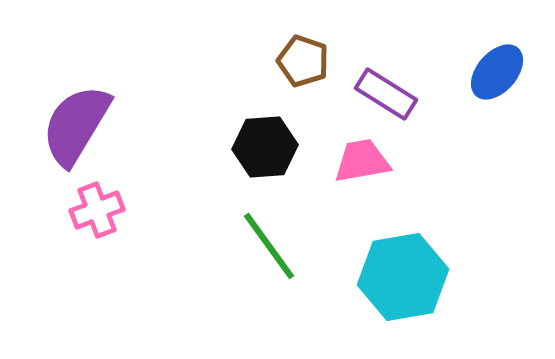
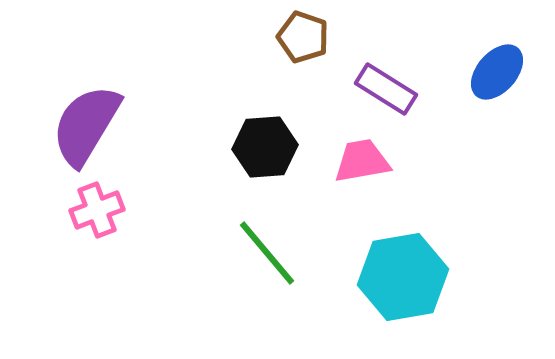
brown pentagon: moved 24 px up
purple rectangle: moved 5 px up
purple semicircle: moved 10 px right
green line: moved 2 px left, 7 px down; rotated 4 degrees counterclockwise
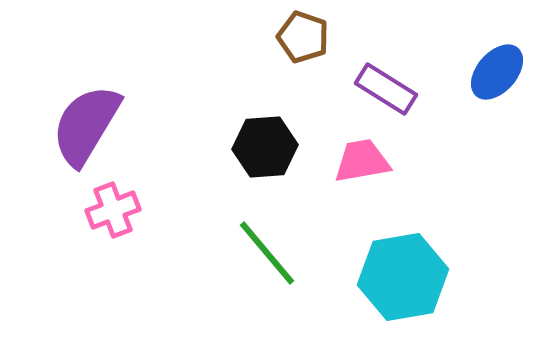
pink cross: moved 16 px right
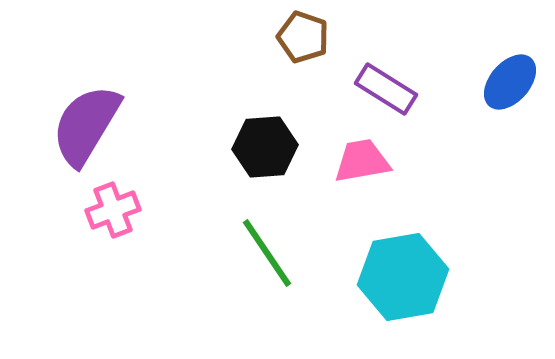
blue ellipse: moved 13 px right, 10 px down
green line: rotated 6 degrees clockwise
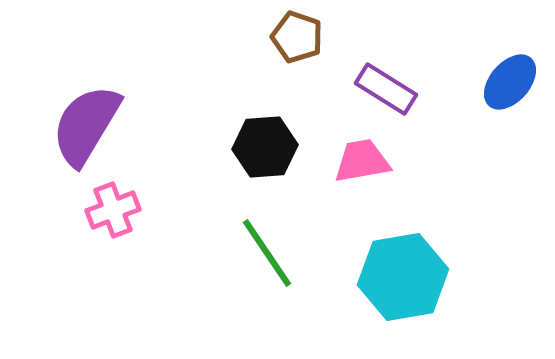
brown pentagon: moved 6 px left
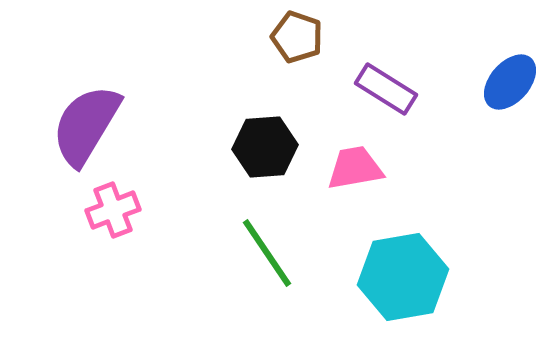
pink trapezoid: moved 7 px left, 7 px down
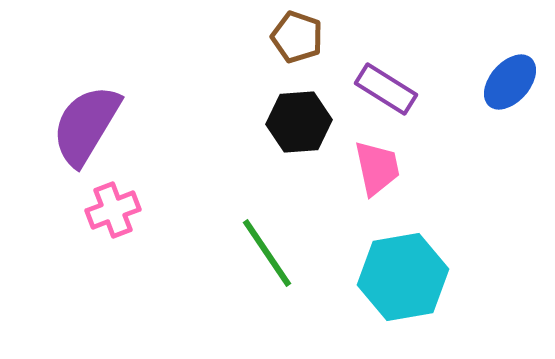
black hexagon: moved 34 px right, 25 px up
pink trapezoid: moved 22 px right; rotated 88 degrees clockwise
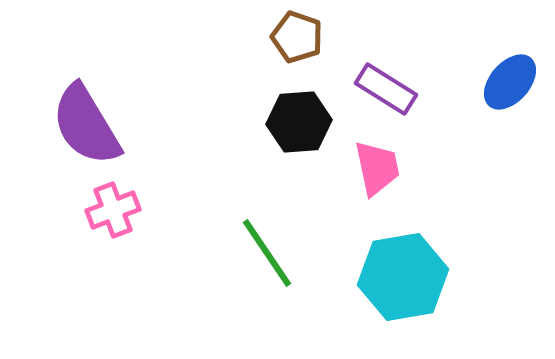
purple semicircle: rotated 62 degrees counterclockwise
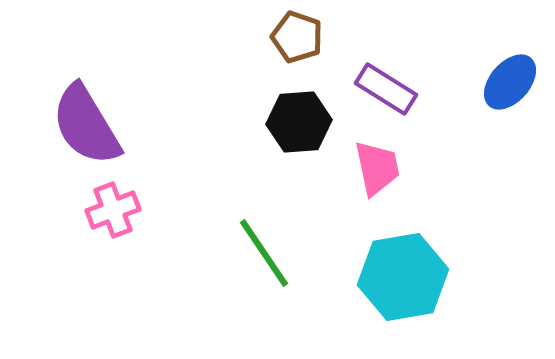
green line: moved 3 px left
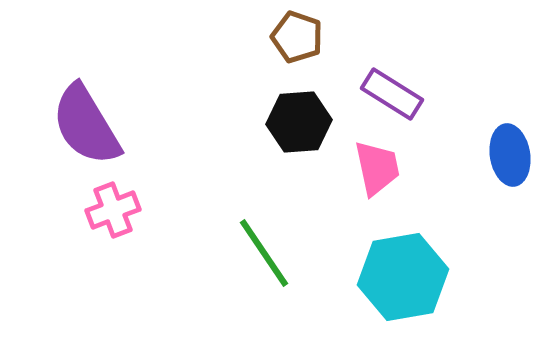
blue ellipse: moved 73 px down; rotated 50 degrees counterclockwise
purple rectangle: moved 6 px right, 5 px down
